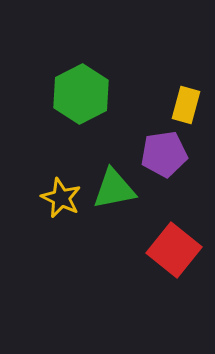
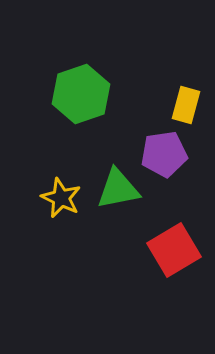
green hexagon: rotated 8 degrees clockwise
green triangle: moved 4 px right
red square: rotated 20 degrees clockwise
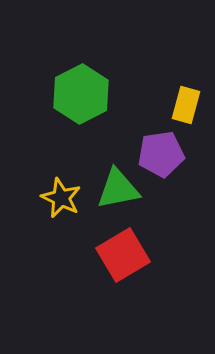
green hexagon: rotated 8 degrees counterclockwise
purple pentagon: moved 3 px left
red square: moved 51 px left, 5 px down
